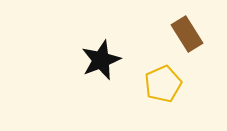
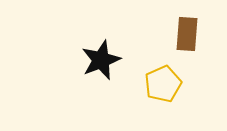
brown rectangle: rotated 36 degrees clockwise
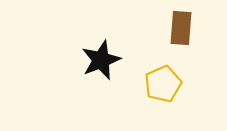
brown rectangle: moved 6 px left, 6 px up
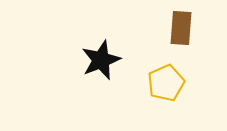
yellow pentagon: moved 3 px right, 1 px up
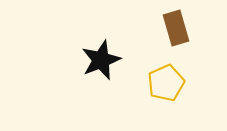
brown rectangle: moved 5 px left; rotated 20 degrees counterclockwise
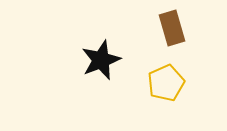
brown rectangle: moved 4 px left
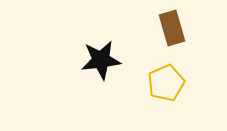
black star: rotated 15 degrees clockwise
